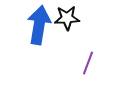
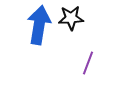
black star: moved 4 px right
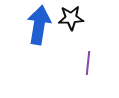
purple line: rotated 15 degrees counterclockwise
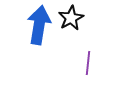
black star: rotated 25 degrees counterclockwise
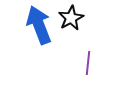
blue arrow: rotated 30 degrees counterclockwise
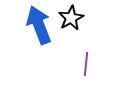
purple line: moved 2 px left, 1 px down
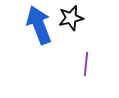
black star: rotated 15 degrees clockwise
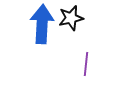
blue arrow: moved 3 px right, 1 px up; rotated 24 degrees clockwise
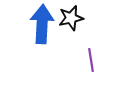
purple line: moved 5 px right, 4 px up; rotated 15 degrees counterclockwise
